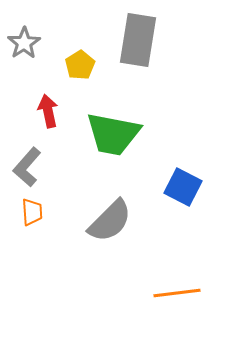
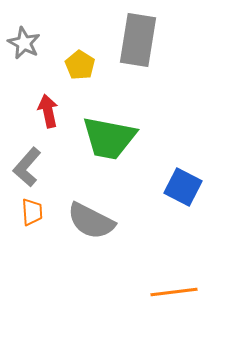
gray star: rotated 12 degrees counterclockwise
yellow pentagon: rotated 8 degrees counterclockwise
green trapezoid: moved 4 px left, 4 px down
gray semicircle: moved 19 px left; rotated 72 degrees clockwise
orange line: moved 3 px left, 1 px up
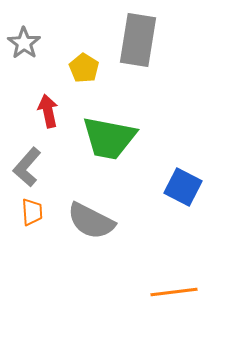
gray star: rotated 8 degrees clockwise
yellow pentagon: moved 4 px right, 3 px down
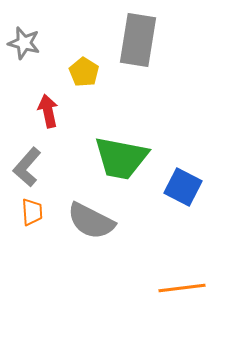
gray star: rotated 20 degrees counterclockwise
yellow pentagon: moved 4 px down
green trapezoid: moved 12 px right, 20 px down
orange line: moved 8 px right, 4 px up
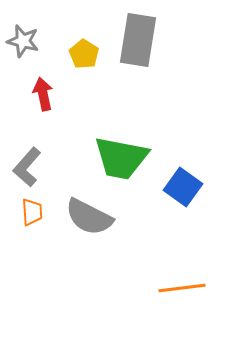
gray star: moved 1 px left, 2 px up
yellow pentagon: moved 18 px up
red arrow: moved 5 px left, 17 px up
blue square: rotated 9 degrees clockwise
gray semicircle: moved 2 px left, 4 px up
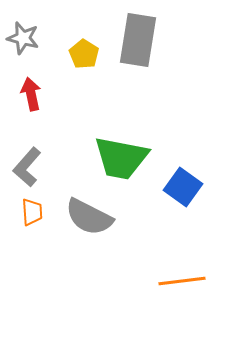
gray star: moved 3 px up
red arrow: moved 12 px left
orange line: moved 7 px up
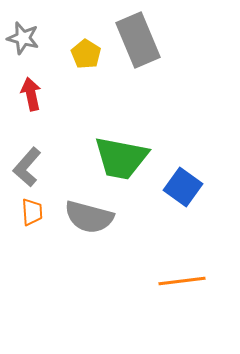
gray rectangle: rotated 32 degrees counterclockwise
yellow pentagon: moved 2 px right
gray semicircle: rotated 12 degrees counterclockwise
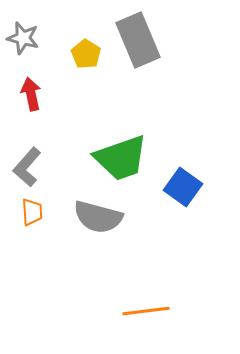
green trapezoid: rotated 30 degrees counterclockwise
gray semicircle: moved 9 px right
orange line: moved 36 px left, 30 px down
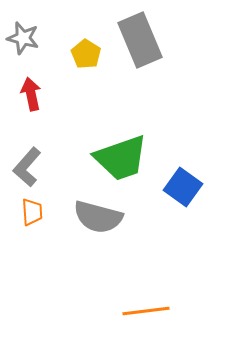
gray rectangle: moved 2 px right
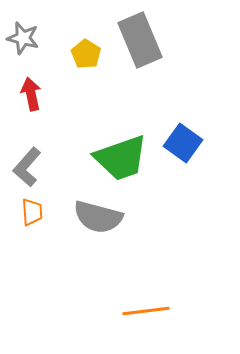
blue square: moved 44 px up
